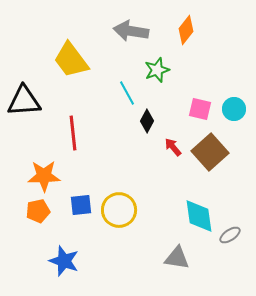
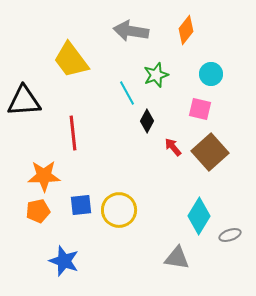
green star: moved 1 px left, 5 px down
cyan circle: moved 23 px left, 35 px up
cyan diamond: rotated 39 degrees clockwise
gray ellipse: rotated 15 degrees clockwise
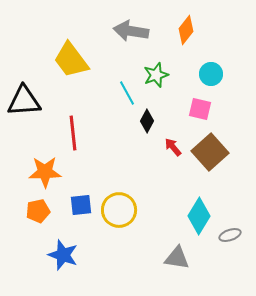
orange star: moved 1 px right, 4 px up
blue star: moved 1 px left, 6 px up
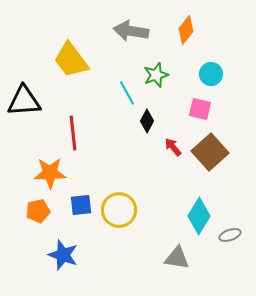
orange star: moved 5 px right, 1 px down
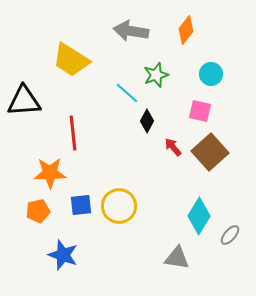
yellow trapezoid: rotated 21 degrees counterclockwise
cyan line: rotated 20 degrees counterclockwise
pink square: moved 2 px down
yellow circle: moved 4 px up
gray ellipse: rotated 30 degrees counterclockwise
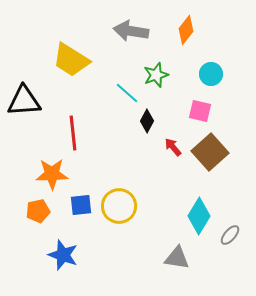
orange star: moved 2 px right, 1 px down
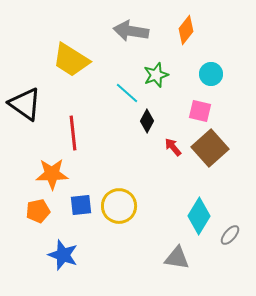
black triangle: moved 1 px right, 3 px down; rotated 39 degrees clockwise
brown square: moved 4 px up
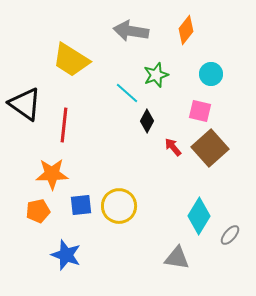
red line: moved 9 px left, 8 px up; rotated 12 degrees clockwise
blue star: moved 3 px right
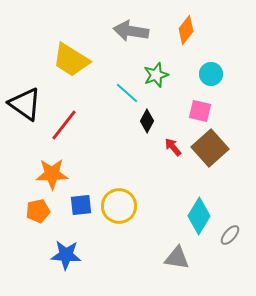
red line: rotated 32 degrees clockwise
blue star: rotated 16 degrees counterclockwise
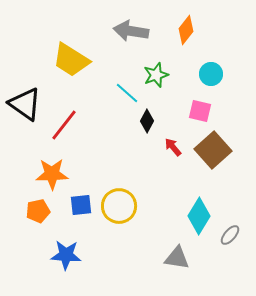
brown square: moved 3 px right, 2 px down
